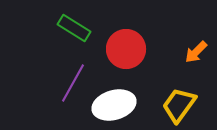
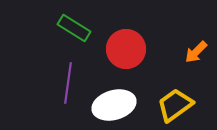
purple line: moved 5 px left; rotated 21 degrees counterclockwise
yellow trapezoid: moved 4 px left; rotated 18 degrees clockwise
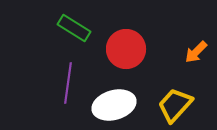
yellow trapezoid: rotated 12 degrees counterclockwise
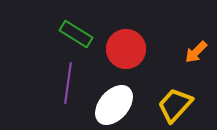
green rectangle: moved 2 px right, 6 px down
white ellipse: rotated 33 degrees counterclockwise
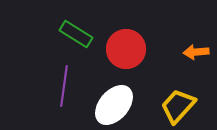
orange arrow: rotated 40 degrees clockwise
purple line: moved 4 px left, 3 px down
yellow trapezoid: moved 3 px right, 1 px down
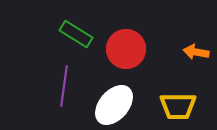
orange arrow: rotated 15 degrees clockwise
yellow trapezoid: rotated 132 degrees counterclockwise
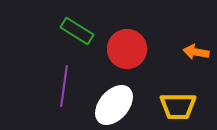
green rectangle: moved 1 px right, 3 px up
red circle: moved 1 px right
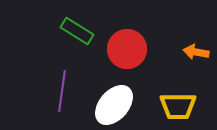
purple line: moved 2 px left, 5 px down
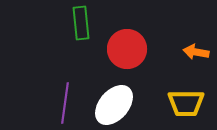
green rectangle: moved 4 px right, 8 px up; rotated 52 degrees clockwise
purple line: moved 3 px right, 12 px down
yellow trapezoid: moved 8 px right, 3 px up
